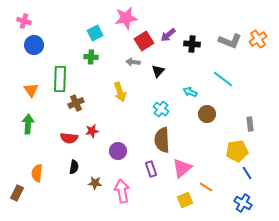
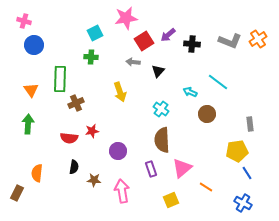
cyan line: moved 5 px left, 3 px down
brown star: moved 1 px left, 3 px up
yellow square: moved 14 px left
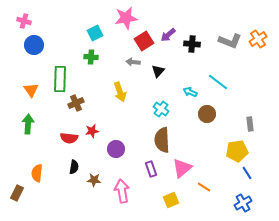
purple circle: moved 2 px left, 2 px up
orange line: moved 2 px left
blue cross: rotated 30 degrees clockwise
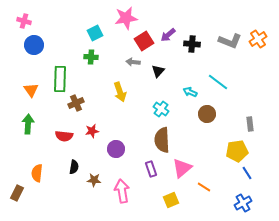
red semicircle: moved 5 px left, 2 px up
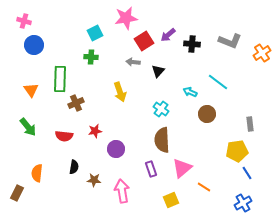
orange cross: moved 4 px right, 14 px down
green arrow: moved 3 px down; rotated 138 degrees clockwise
red star: moved 3 px right
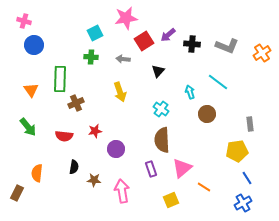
gray L-shape: moved 3 px left, 5 px down
gray arrow: moved 10 px left, 3 px up
cyan arrow: rotated 48 degrees clockwise
blue line: moved 5 px down
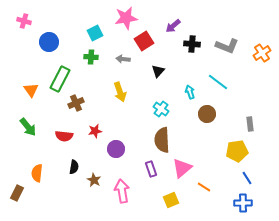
purple arrow: moved 5 px right, 9 px up
blue circle: moved 15 px right, 3 px up
green rectangle: rotated 25 degrees clockwise
brown star: rotated 24 degrees clockwise
blue cross: rotated 30 degrees clockwise
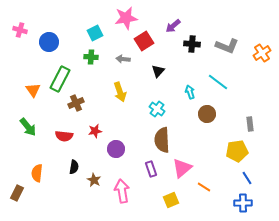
pink cross: moved 4 px left, 9 px down
orange triangle: moved 2 px right
cyan cross: moved 4 px left
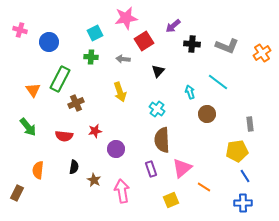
orange semicircle: moved 1 px right, 3 px up
blue line: moved 2 px left, 2 px up
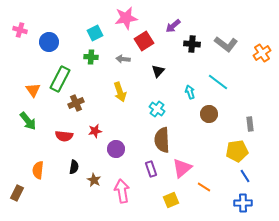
gray L-shape: moved 1 px left, 2 px up; rotated 15 degrees clockwise
brown circle: moved 2 px right
green arrow: moved 6 px up
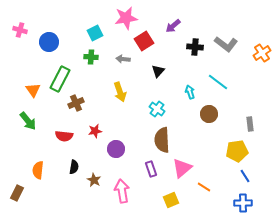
black cross: moved 3 px right, 3 px down
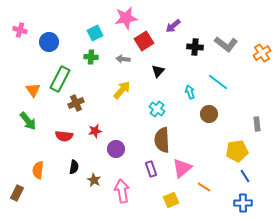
yellow arrow: moved 2 px right, 2 px up; rotated 120 degrees counterclockwise
gray rectangle: moved 7 px right
